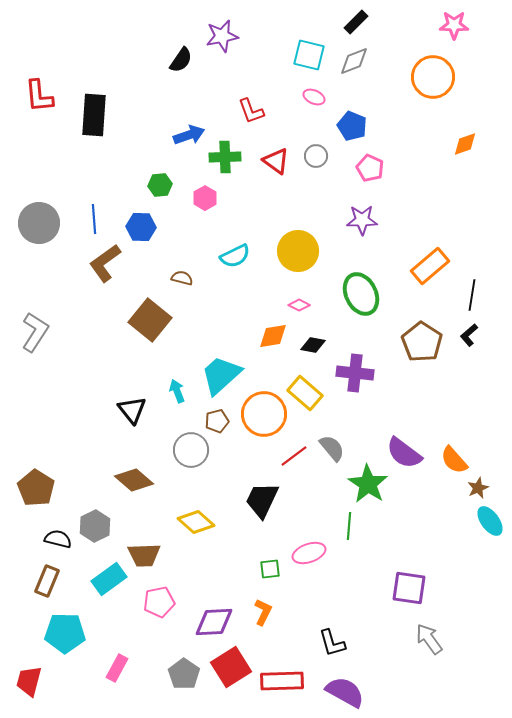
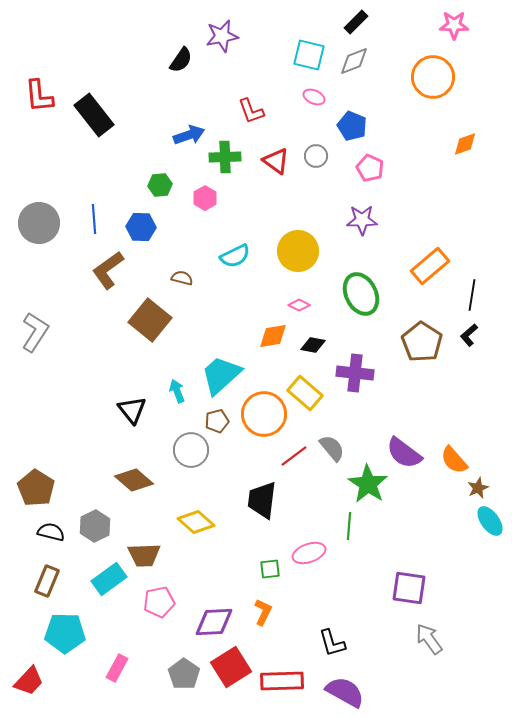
black rectangle at (94, 115): rotated 42 degrees counterclockwise
brown L-shape at (105, 263): moved 3 px right, 7 px down
black trapezoid at (262, 500): rotated 18 degrees counterclockwise
black semicircle at (58, 539): moved 7 px left, 7 px up
red trapezoid at (29, 681): rotated 152 degrees counterclockwise
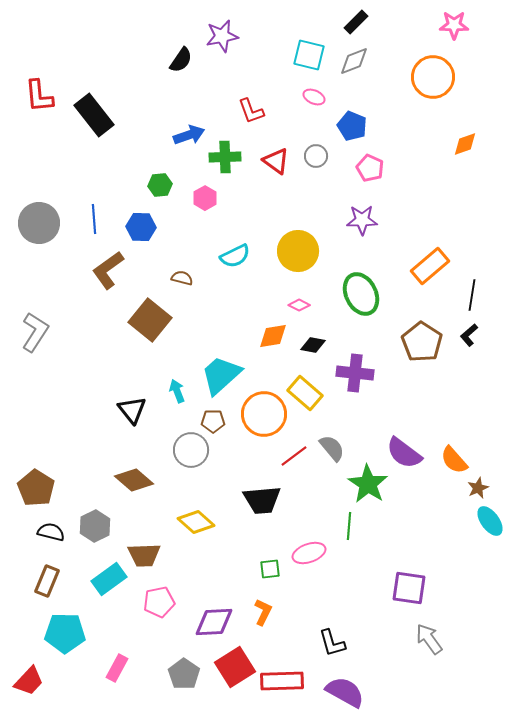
brown pentagon at (217, 421): moved 4 px left; rotated 15 degrees clockwise
black trapezoid at (262, 500): rotated 102 degrees counterclockwise
red square at (231, 667): moved 4 px right
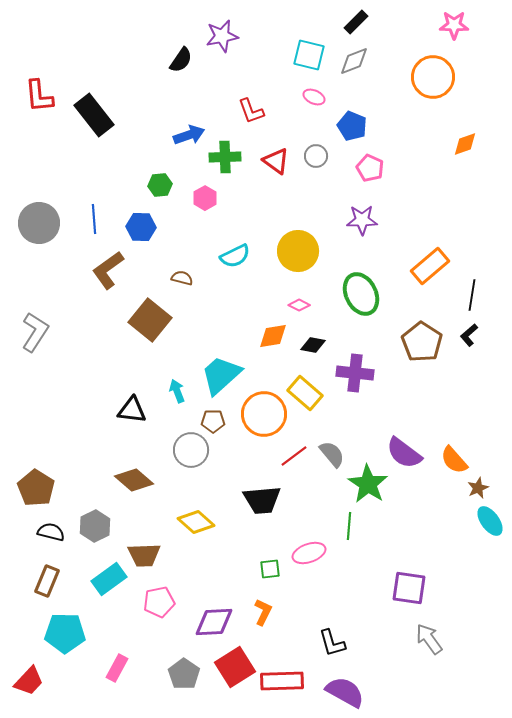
black triangle at (132, 410): rotated 44 degrees counterclockwise
gray semicircle at (332, 448): moved 6 px down
